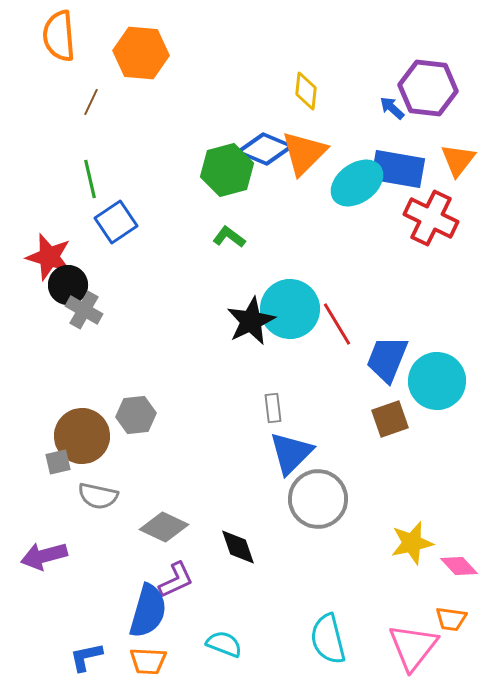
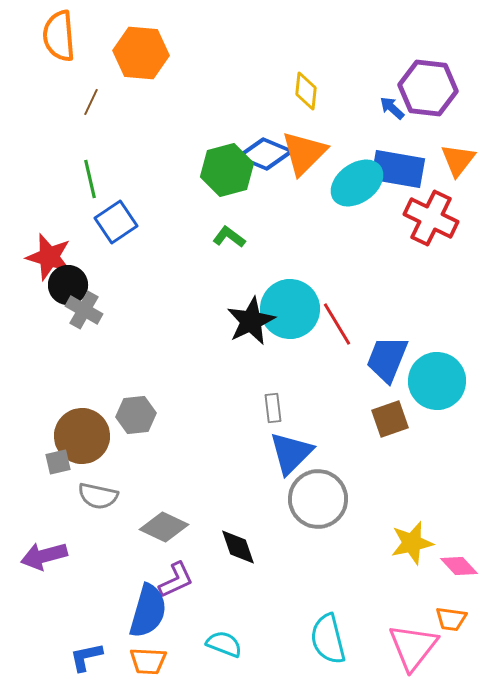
blue diamond at (265, 149): moved 5 px down
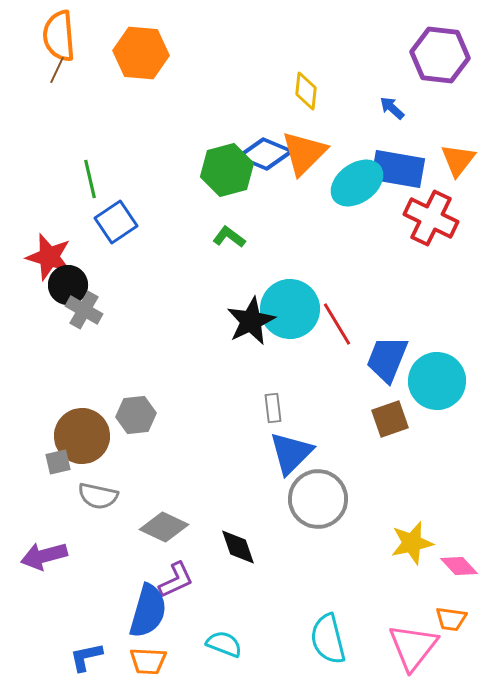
purple hexagon at (428, 88): moved 12 px right, 33 px up
brown line at (91, 102): moved 34 px left, 32 px up
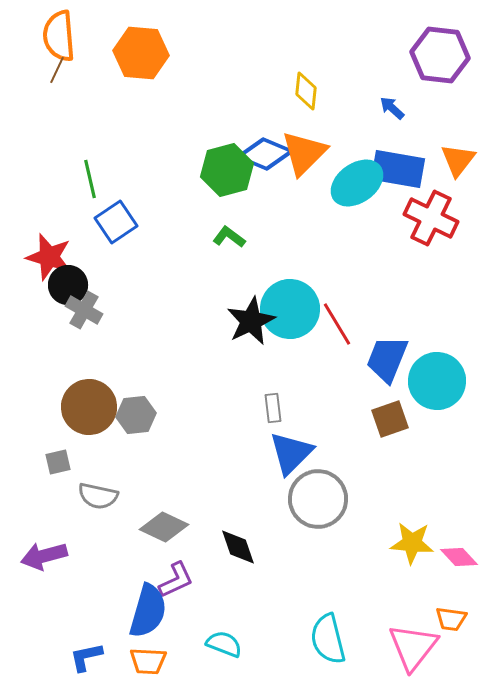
brown circle at (82, 436): moved 7 px right, 29 px up
yellow star at (412, 543): rotated 18 degrees clockwise
pink diamond at (459, 566): moved 9 px up
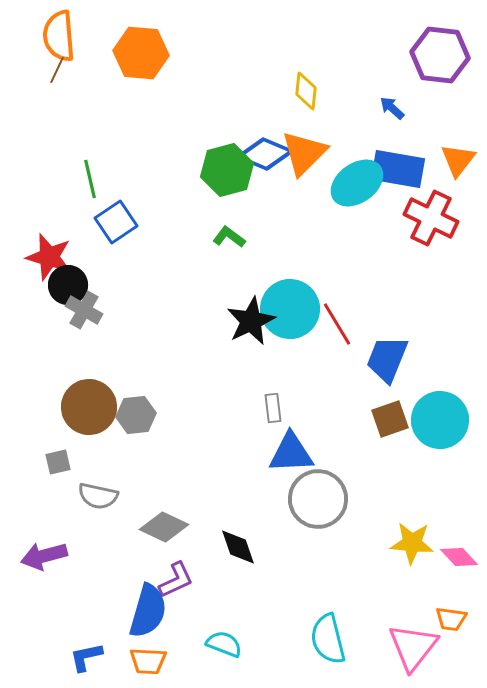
cyan circle at (437, 381): moved 3 px right, 39 px down
blue triangle at (291, 453): rotated 42 degrees clockwise
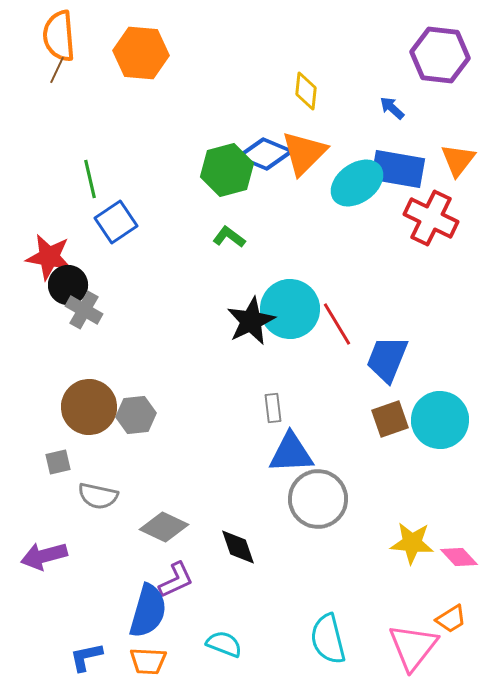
red star at (49, 257): rotated 6 degrees counterclockwise
orange trapezoid at (451, 619): rotated 40 degrees counterclockwise
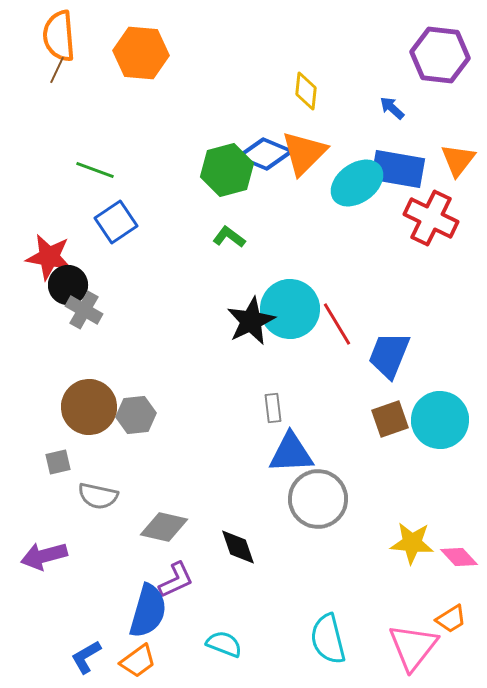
green line at (90, 179): moved 5 px right, 9 px up; rotated 57 degrees counterclockwise
blue trapezoid at (387, 359): moved 2 px right, 4 px up
gray diamond at (164, 527): rotated 12 degrees counterclockwise
blue L-shape at (86, 657): rotated 18 degrees counterclockwise
orange trapezoid at (148, 661): moved 10 px left; rotated 39 degrees counterclockwise
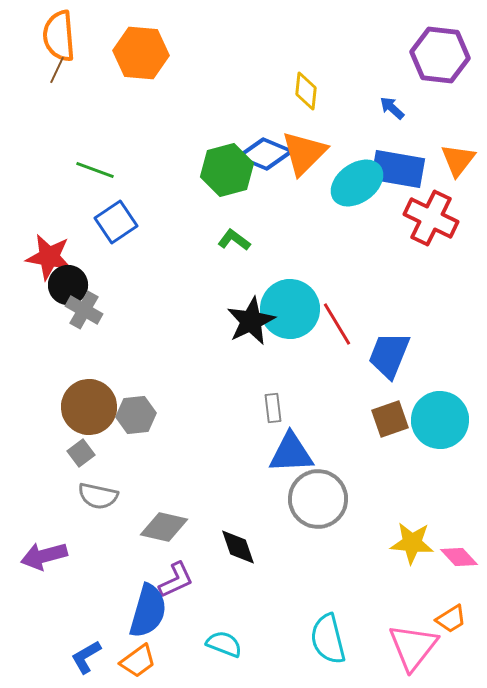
green L-shape at (229, 237): moved 5 px right, 3 px down
gray square at (58, 462): moved 23 px right, 9 px up; rotated 24 degrees counterclockwise
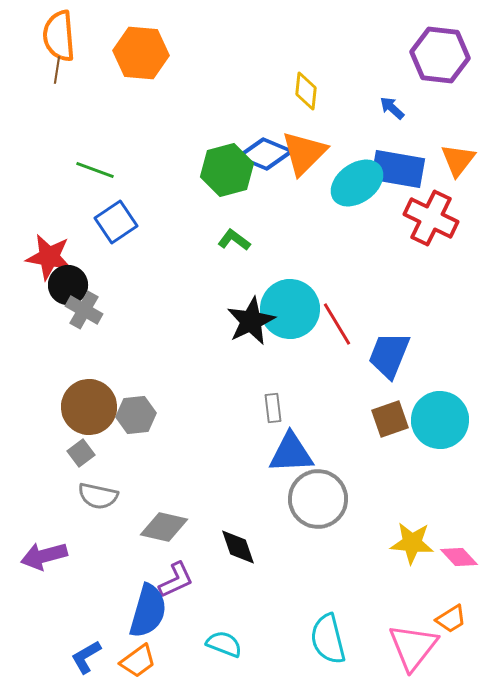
brown line at (57, 70): rotated 16 degrees counterclockwise
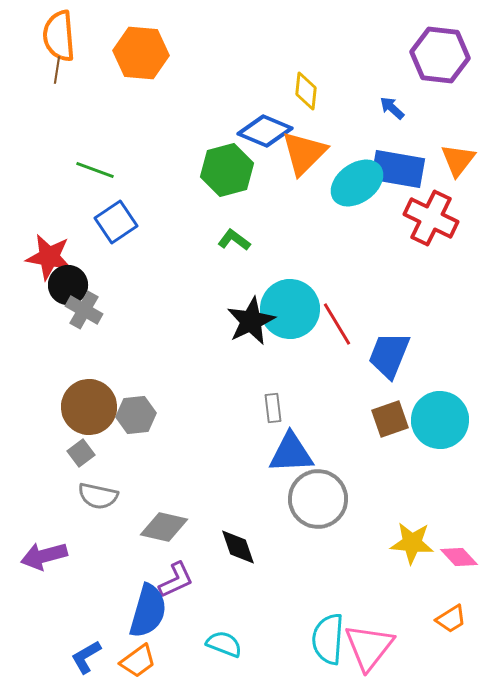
blue diamond at (265, 154): moved 23 px up
cyan semicircle at (328, 639): rotated 18 degrees clockwise
pink triangle at (413, 647): moved 44 px left
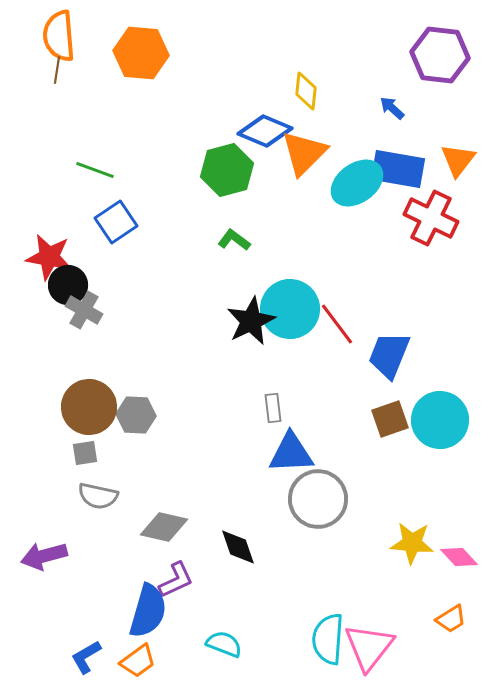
red line at (337, 324): rotated 6 degrees counterclockwise
gray hexagon at (136, 415): rotated 9 degrees clockwise
gray square at (81, 453): moved 4 px right; rotated 28 degrees clockwise
